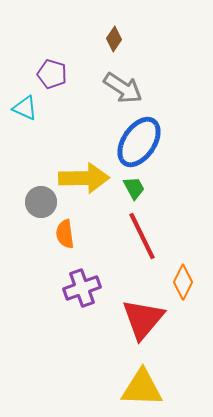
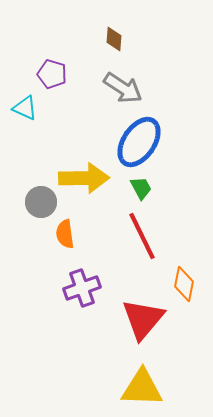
brown diamond: rotated 30 degrees counterclockwise
green trapezoid: moved 7 px right
orange diamond: moved 1 px right, 2 px down; rotated 16 degrees counterclockwise
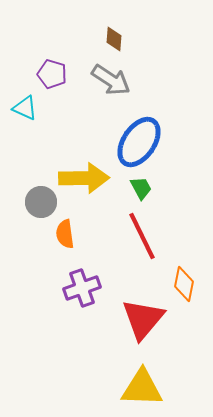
gray arrow: moved 12 px left, 8 px up
